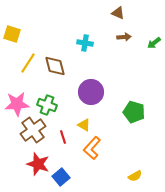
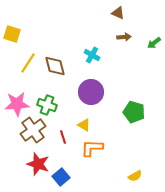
cyan cross: moved 7 px right, 12 px down; rotated 21 degrees clockwise
orange L-shape: rotated 50 degrees clockwise
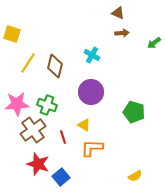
brown arrow: moved 2 px left, 4 px up
brown diamond: rotated 30 degrees clockwise
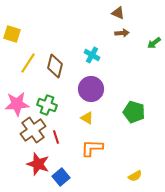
purple circle: moved 3 px up
yellow triangle: moved 3 px right, 7 px up
red line: moved 7 px left
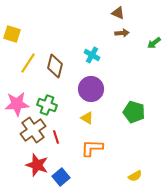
red star: moved 1 px left, 1 px down
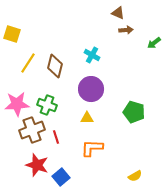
brown arrow: moved 4 px right, 3 px up
yellow triangle: rotated 32 degrees counterclockwise
brown cross: moved 1 px left; rotated 15 degrees clockwise
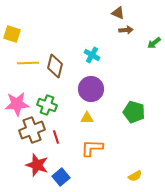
yellow line: rotated 55 degrees clockwise
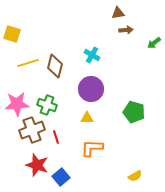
brown triangle: rotated 32 degrees counterclockwise
yellow line: rotated 15 degrees counterclockwise
